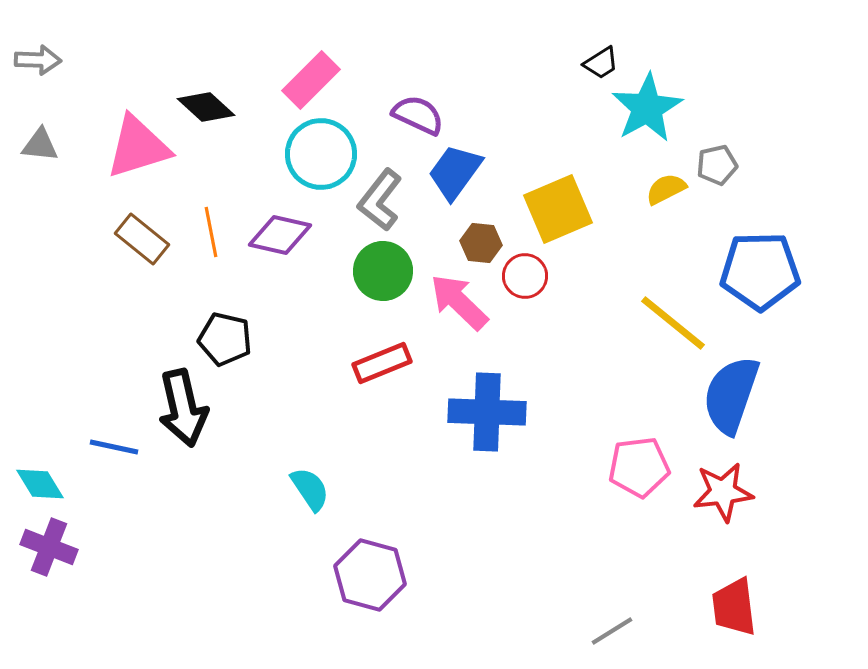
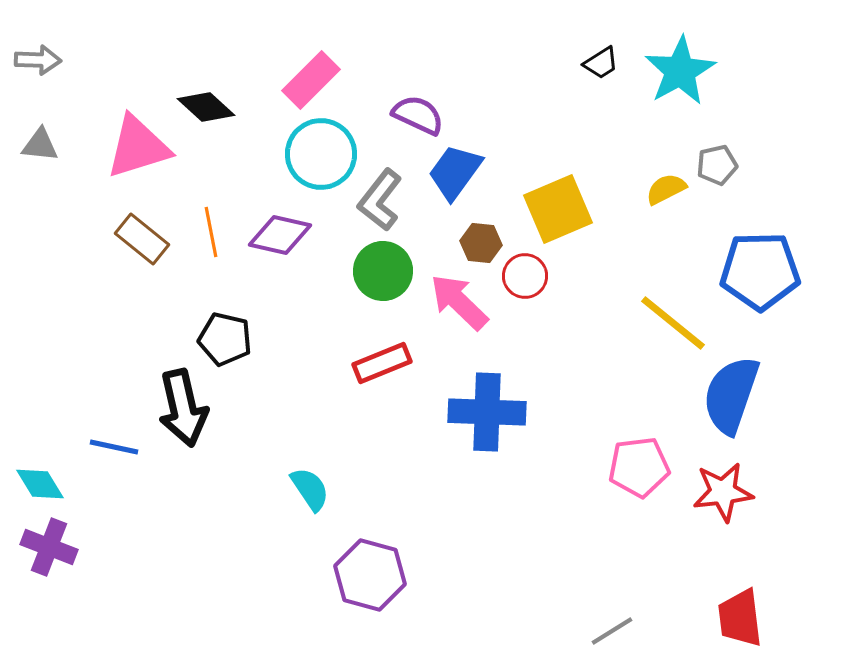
cyan star: moved 33 px right, 37 px up
red trapezoid: moved 6 px right, 11 px down
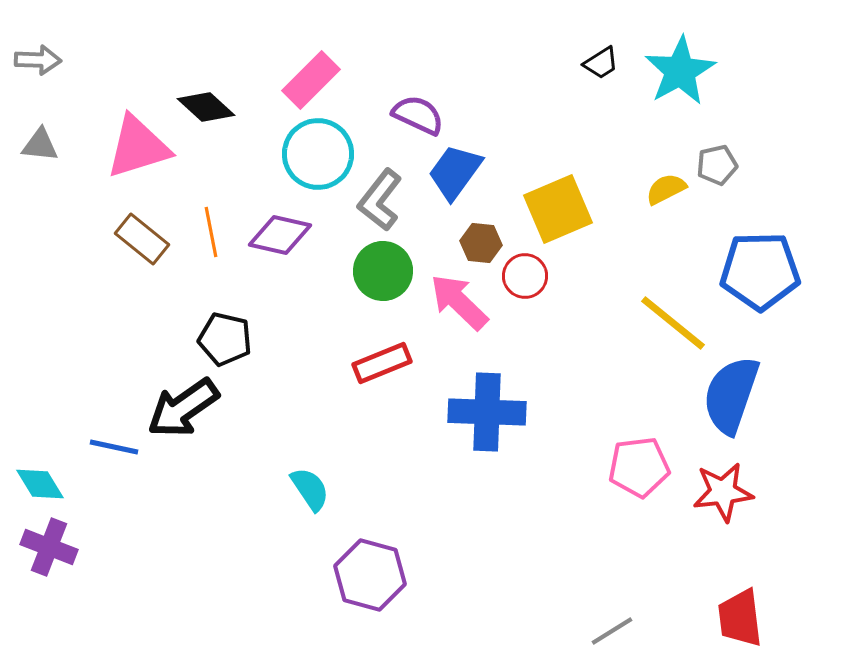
cyan circle: moved 3 px left
black arrow: rotated 68 degrees clockwise
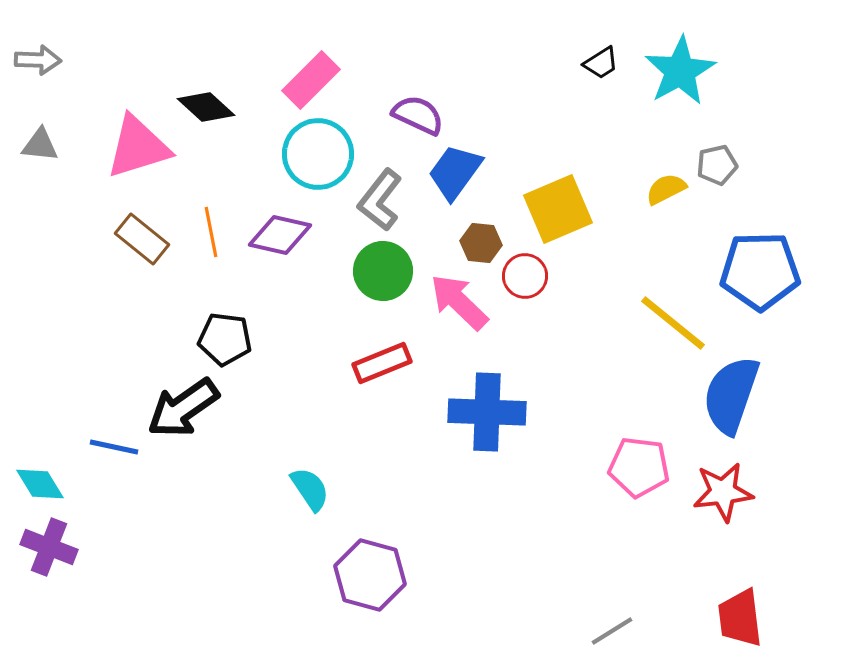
black pentagon: rotated 6 degrees counterclockwise
pink pentagon: rotated 14 degrees clockwise
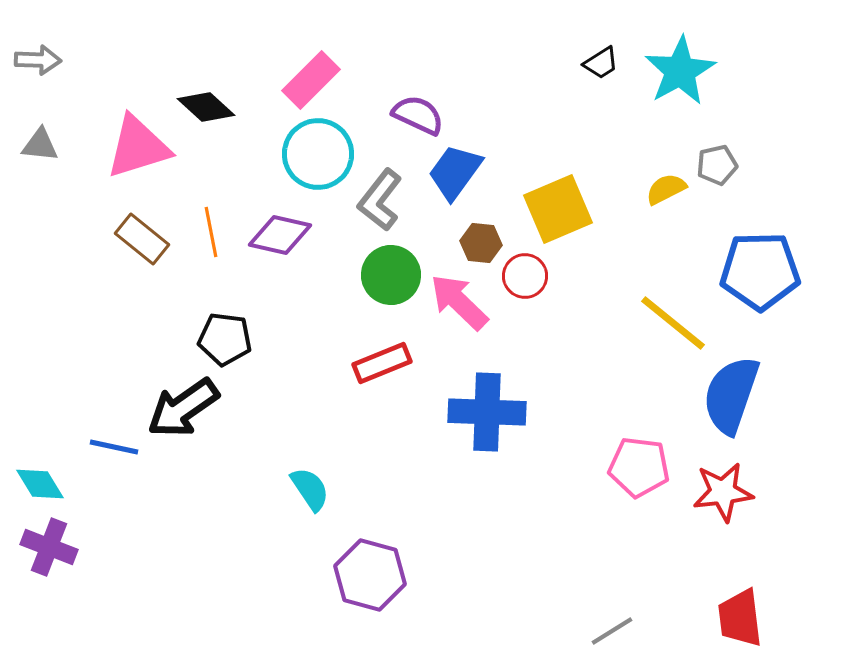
green circle: moved 8 px right, 4 px down
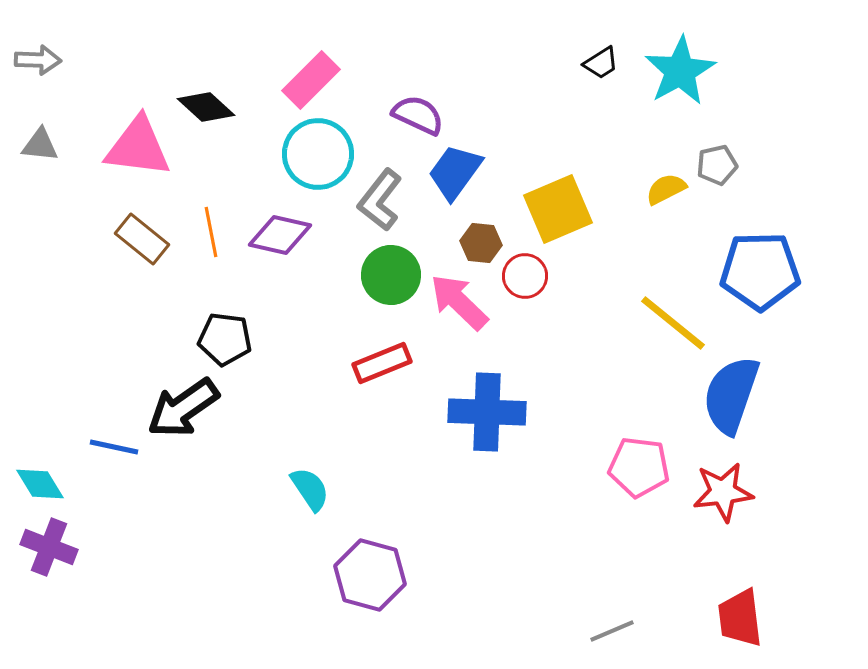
pink triangle: rotated 24 degrees clockwise
gray line: rotated 9 degrees clockwise
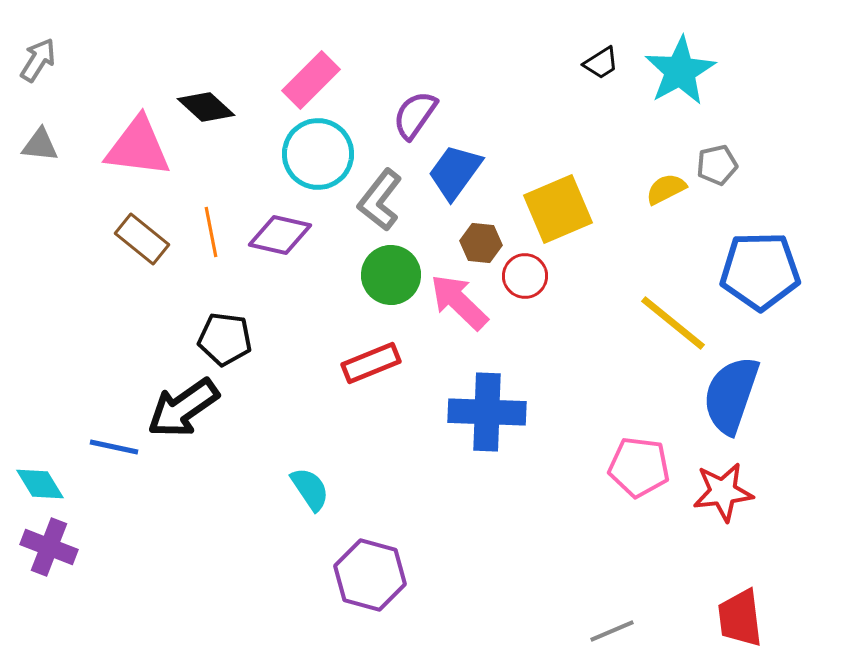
gray arrow: rotated 60 degrees counterclockwise
purple semicircle: moved 3 px left; rotated 80 degrees counterclockwise
red rectangle: moved 11 px left
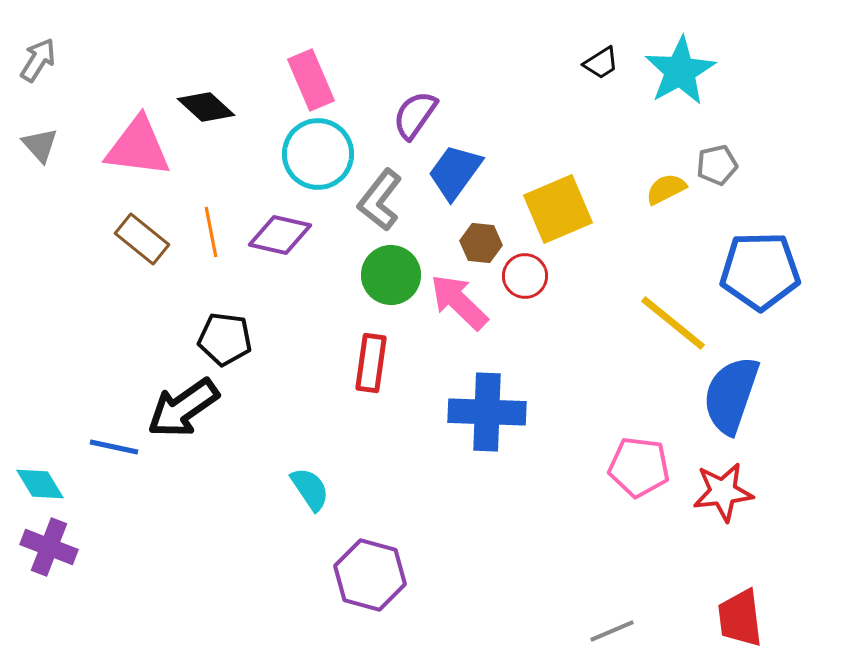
pink rectangle: rotated 68 degrees counterclockwise
gray triangle: rotated 42 degrees clockwise
red rectangle: rotated 60 degrees counterclockwise
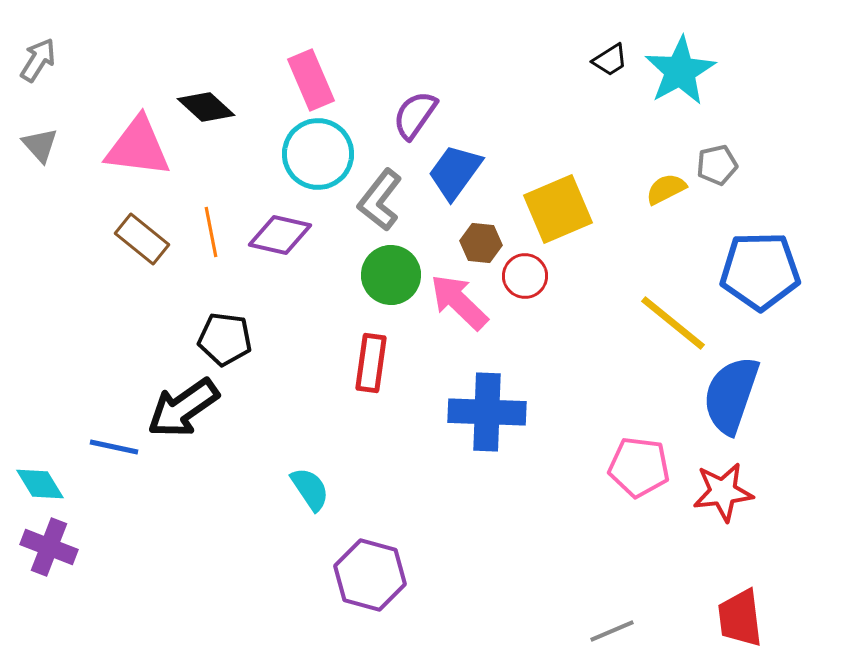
black trapezoid: moved 9 px right, 3 px up
